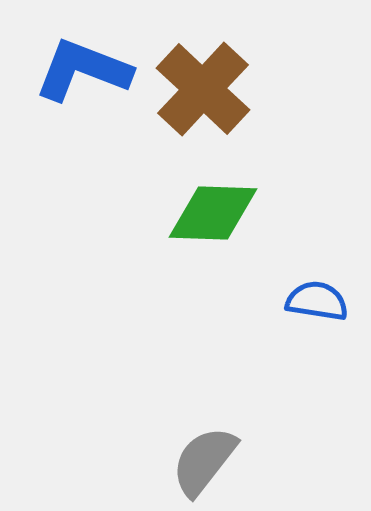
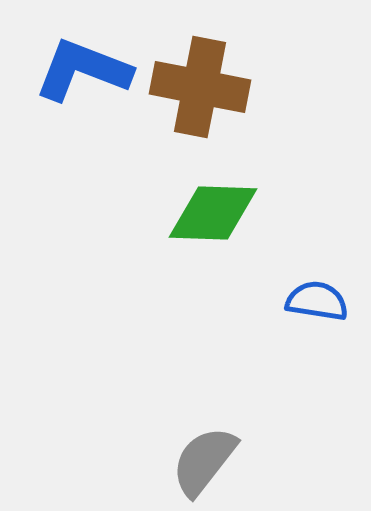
brown cross: moved 3 px left, 2 px up; rotated 32 degrees counterclockwise
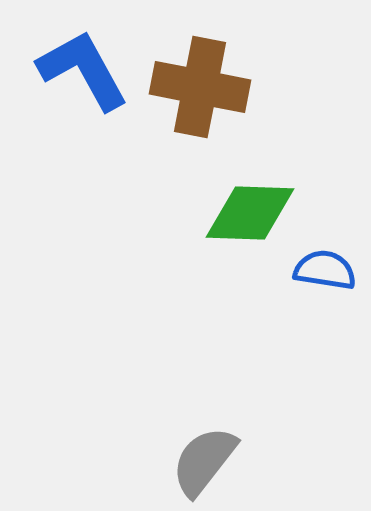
blue L-shape: rotated 40 degrees clockwise
green diamond: moved 37 px right
blue semicircle: moved 8 px right, 31 px up
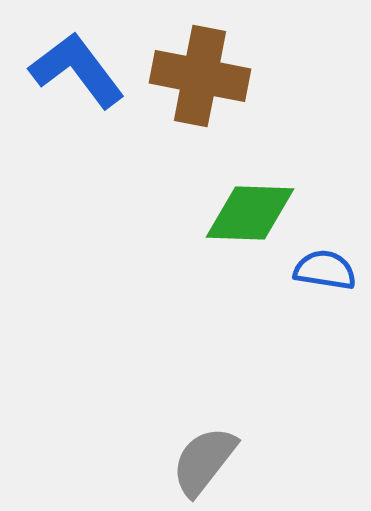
blue L-shape: moved 6 px left; rotated 8 degrees counterclockwise
brown cross: moved 11 px up
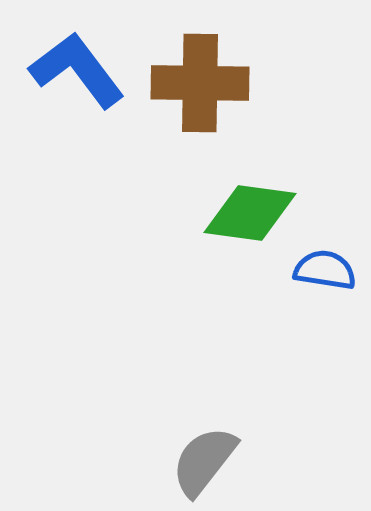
brown cross: moved 7 px down; rotated 10 degrees counterclockwise
green diamond: rotated 6 degrees clockwise
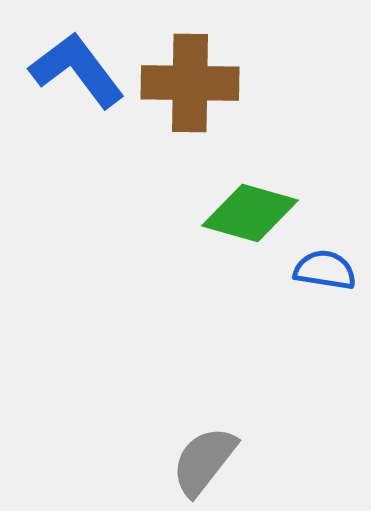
brown cross: moved 10 px left
green diamond: rotated 8 degrees clockwise
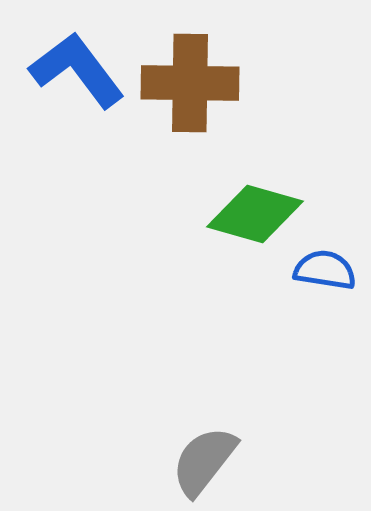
green diamond: moved 5 px right, 1 px down
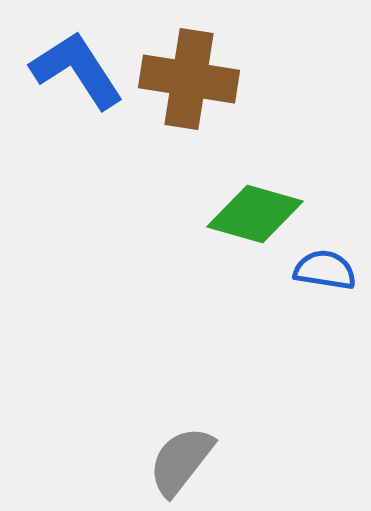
blue L-shape: rotated 4 degrees clockwise
brown cross: moved 1 px left, 4 px up; rotated 8 degrees clockwise
gray semicircle: moved 23 px left
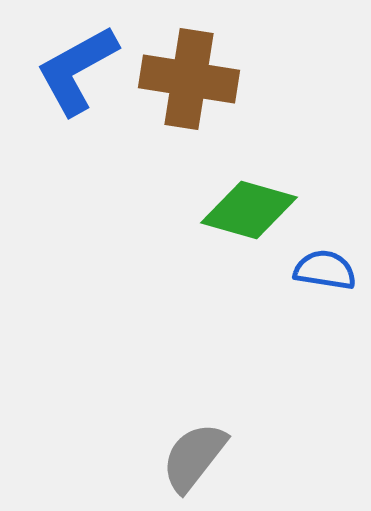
blue L-shape: rotated 86 degrees counterclockwise
green diamond: moved 6 px left, 4 px up
gray semicircle: moved 13 px right, 4 px up
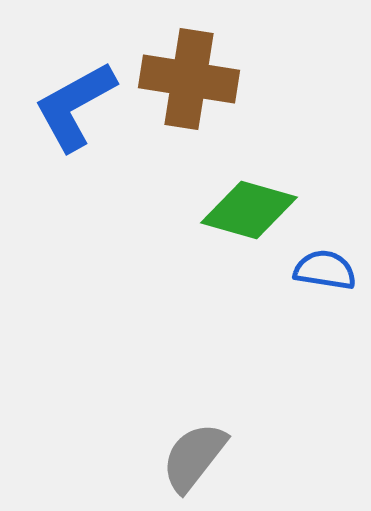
blue L-shape: moved 2 px left, 36 px down
